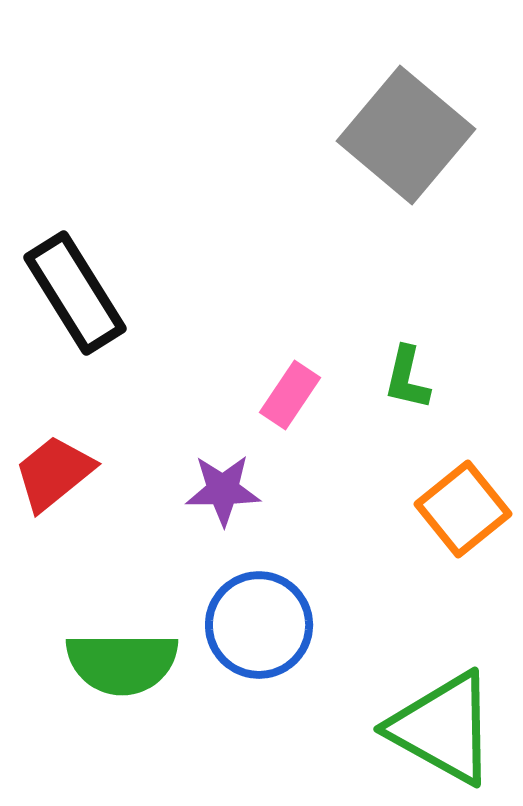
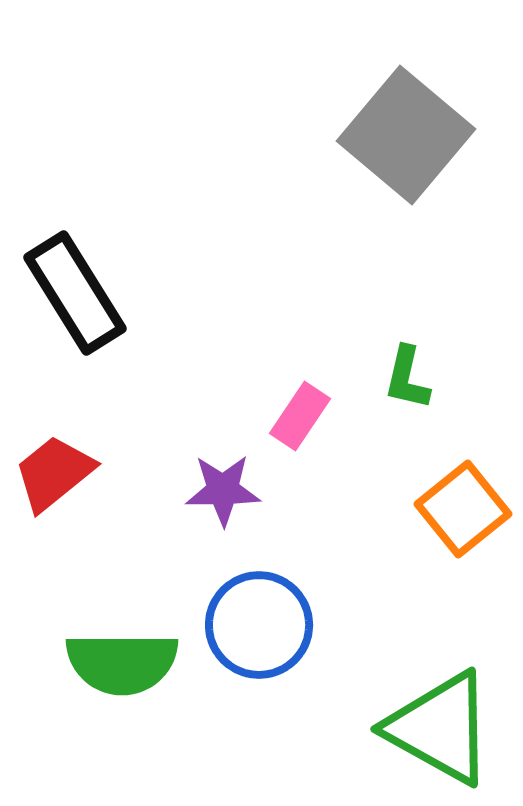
pink rectangle: moved 10 px right, 21 px down
green triangle: moved 3 px left
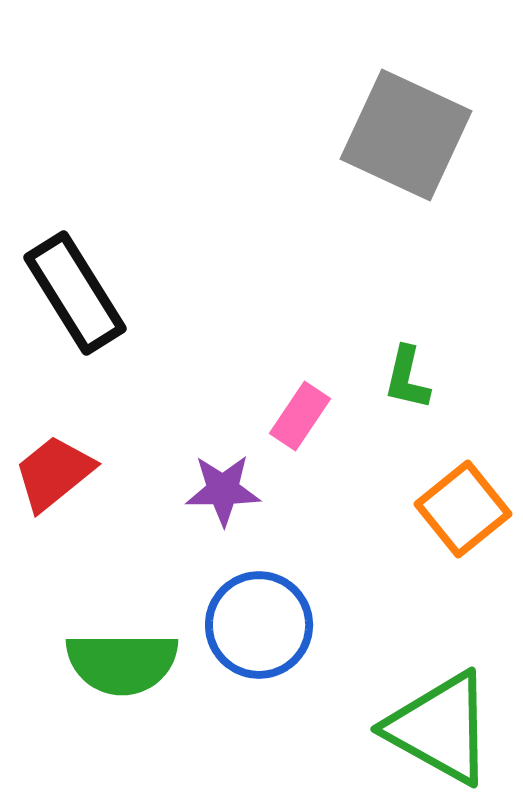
gray square: rotated 15 degrees counterclockwise
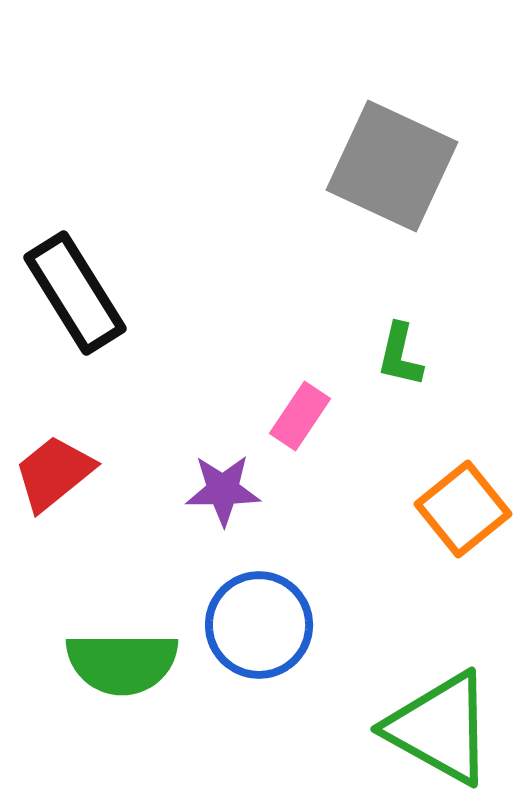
gray square: moved 14 px left, 31 px down
green L-shape: moved 7 px left, 23 px up
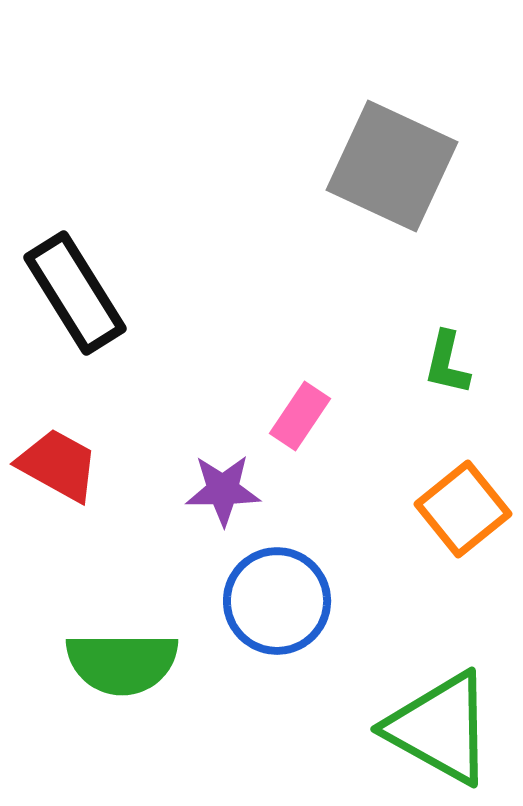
green L-shape: moved 47 px right, 8 px down
red trapezoid: moved 4 px right, 8 px up; rotated 68 degrees clockwise
blue circle: moved 18 px right, 24 px up
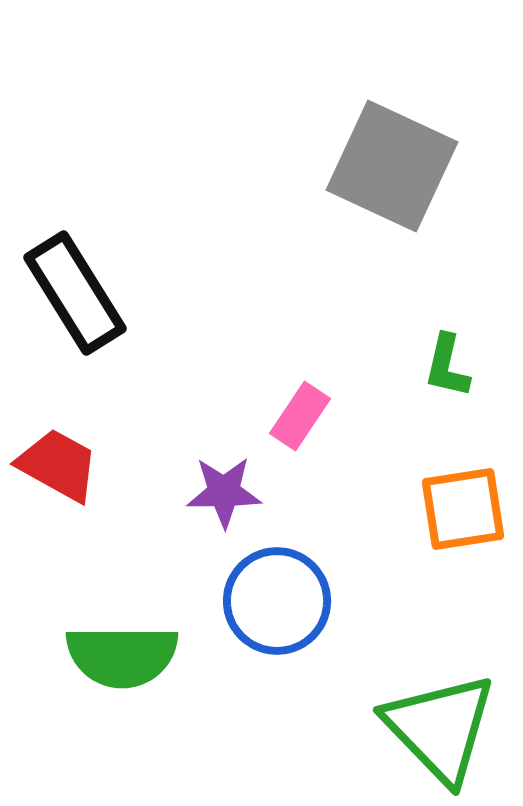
green L-shape: moved 3 px down
purple star: moved 1 px right, 2 px down
orange square: rotated 30 degrees clockwise
green semicircle: moved 7 px up
green triangle: rotated 17 degrees clockwise
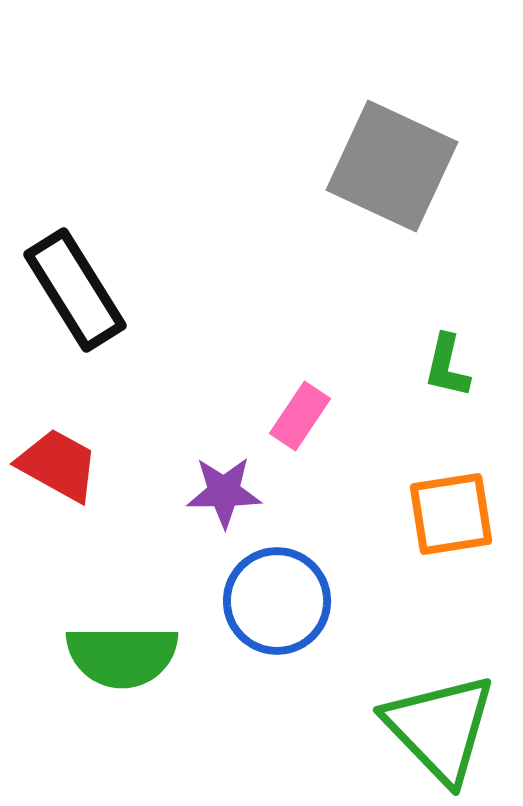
black rectangle: moved 3 px up
orange square: moved 12 px left, 5 px down
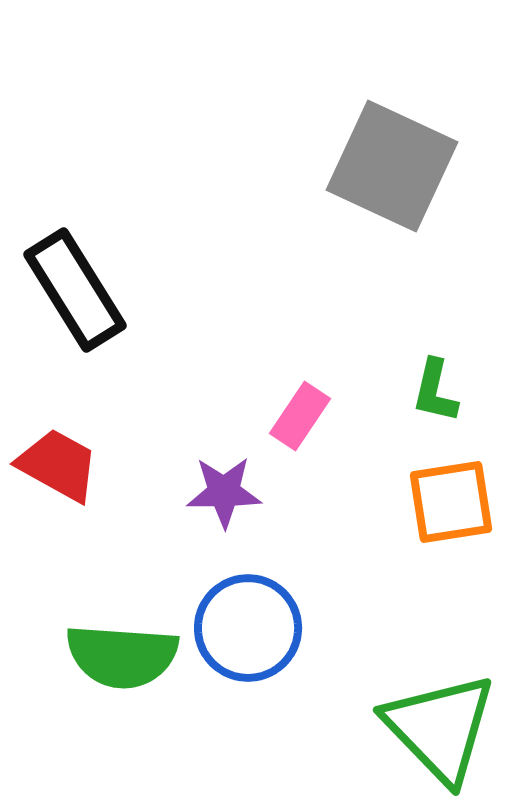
green L-shape: moved 12 px left, 25 px down
orange square: moved 12 px up
blue circle: moved 29 px left, 27 px down
green semicircle: rotated 4 degrees clockwise
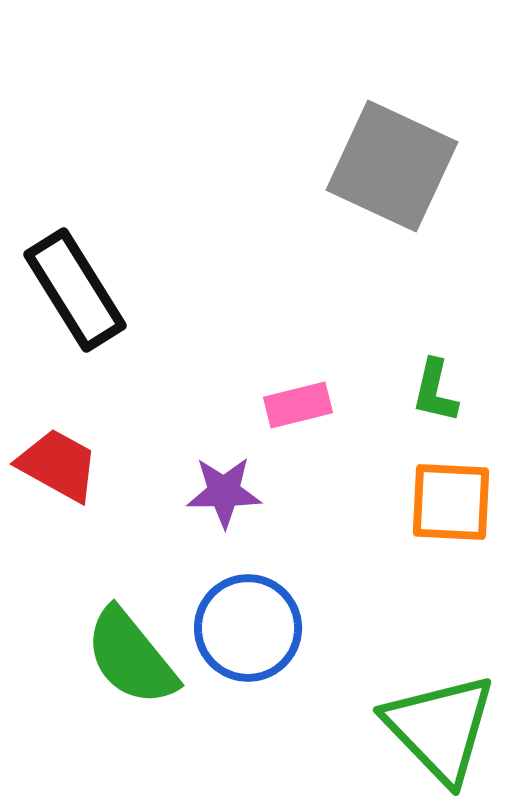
pink rectangle: moved 2 px left, 11 px up; rotated 42 degrees clockwise
orange square: rotated 12 degrees clockwise
green semicircle: moved 9 px right, 1 px down; rotated 47 degrees clockwise
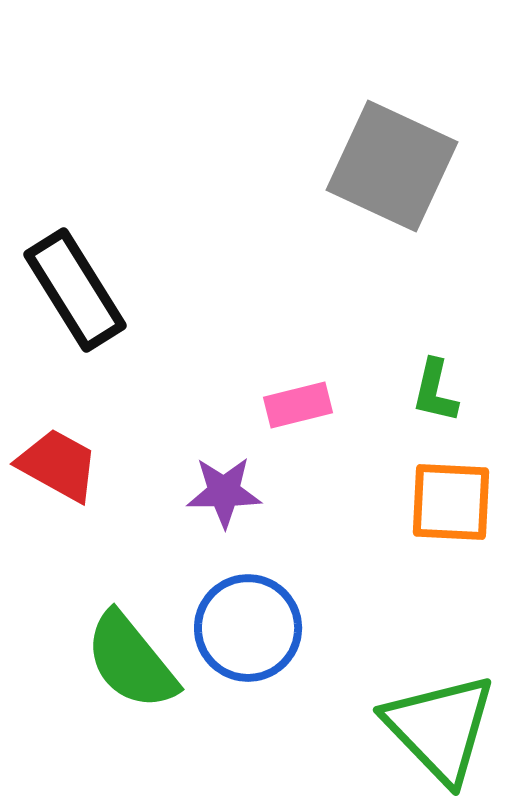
green semicircle: moved 4 px down
